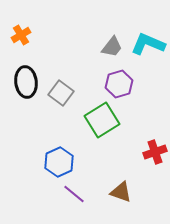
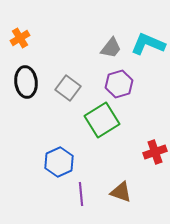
orange cross: moved 1 px left, 3 px down
gray trapezoid: moved 1 px left, 1 px down
gray square: moved 7 px right, 5 px up
purple line: moved 7 px right; rotated 45 degrees clockwise
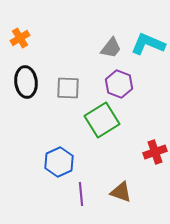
purple hexagon: rotated 24 degrees counterclockwise
gray square: rotated 35 degrees counterclockwise
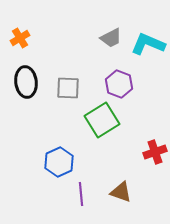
gray trapezoid: moved 10 px up; rotated 25 degrees clockwise
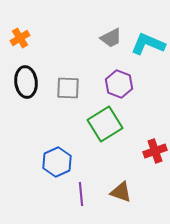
green square: moved 3 px right, 4 px down
red cross: moved 1 px up
blue hexagon: moved 2 px left
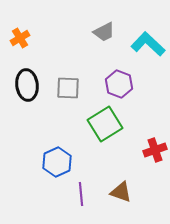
gray trapezoid: moved 7 px left, 6 px up
cyan L-shape: rotated 20 degrees clockwise
black ellipse: moved 1 px right, 3 px down
red cross: moved 1 px up
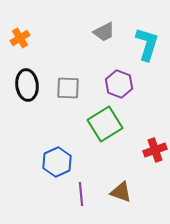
cyan L-shape: moved 1 px left; rotated 64 degrees clockwise
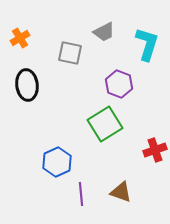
gray square: moved 2 px right, 35 px up; rotated 10 degrees clockwise
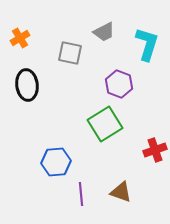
blue hexagon: moved 1 px left; rotated 20 degrees clockwise
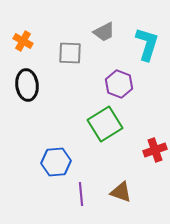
orange cross: moved 3 px right, 3 px down; rotated 30 degrees counterclockwise
gray square: rotated 10 degrees counterclockwise
